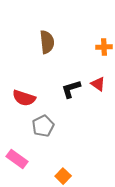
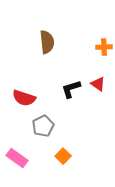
pink rectangle: moved 1 px up
orange square: moved 20 px up
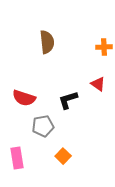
black L-shape: moved 3 px left, 11 px down
gray pentagon: rotated 15 degrees clockwise
pink rectangle: rotated 45 degrees clockwise
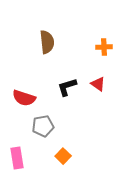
black L-shape: moved 1 px left, 13 px up
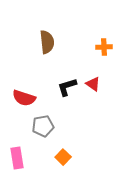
red triangle: moved 5 px left
orange square: moved 1 px down
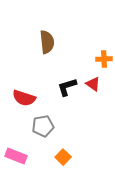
orange cross: moved 12 px down
pink rectangle: moved 1 px left, 2 px up; rotated 60 degrees counterclockwise
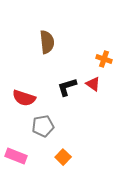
orange cross: rotated 21 degrees clockwise
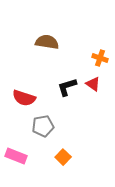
brown semicircle: rotated 75 degrees counterclockwise
orange cross: moved 4 px left, 1 px up
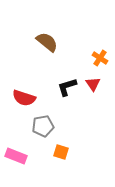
brown semicircle: rotated 30 degrees clockwise
orange cross: rotated 14 degrees clockwise
red triangle: rotated 21 degrees clockwise
orange square: moved 2 px left, 5 px up; rotated 28 degrees counterclockwise
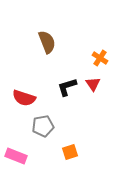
brown semicircle: rotated 30 degrees clockwise
orange square: moved 9 px right; rotated 35 degrees counterclockwise
